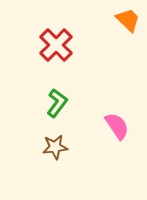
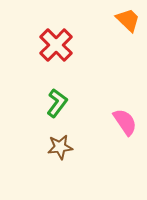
pink semicircle: moved 8 px right, 4 px up
brown star: moved 5 px right
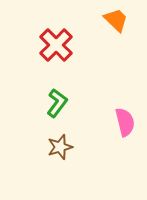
orange trapezoid: moved 12 px left
pink semicircle: rotated 20 degrees clockwise
brown star: rotated 10 degrees counterclockwise
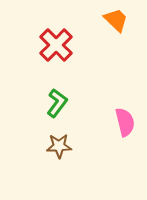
brown star: moved 1 px left, 1 px up; rotated 15 degrees clockwise
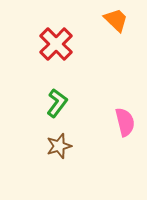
red cross: moved 1 px up
brown star: rotated 15 degrees counterclockwise
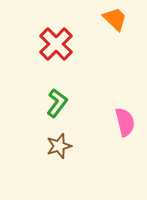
orange trapezoid: moved 1 px left, 1 px up
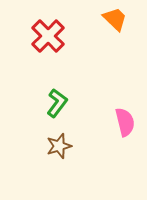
red cross: moved 8 px left, 8 px up
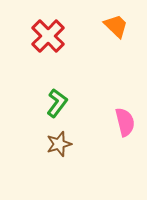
orange trapezoid: moved 1 px right, 7 px down
brown star: moved 2 px up
